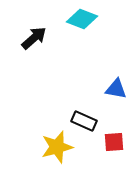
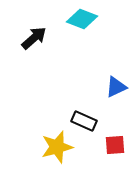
blue triangle: moved 2 px up; rotated 35 degrees counterclockwise
red square: moved 1 px right, 3 px down
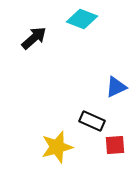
black rectangle: moved 8 px right
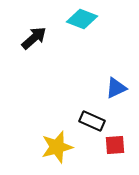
blue triangle: moved 1 px down
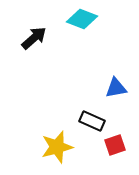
blue triangle: rotated 15 degrees clockwise
red square: rotated 15 degrees counterclockwise
